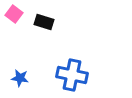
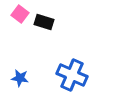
pink square: moved 6 px right
blue cross: rotated 12 degrees clockwise
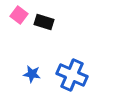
pink square: moved 1 px left, 1 px down
blue star: moved 12 px right, 4 px up
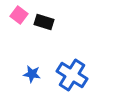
blue cross: rotated 8 degrees clockwise
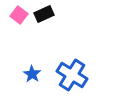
black rectangle: moved 8 px up; rotated 42 degrees counterclockwise
blue star: rotated 24 degrees clockwise
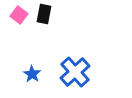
black rectangle: rotated 54 degrees counterclockwise
blue cross: moved 3 px right, 3 px up; rotated 16 degrees clockwise
